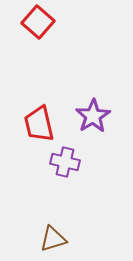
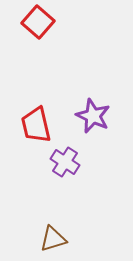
purple star: rotated 16 degrees counterclockwise
red trapezoid: moved 3 px left, 1 px down
purple cross: rotated 20 degrees clockwise
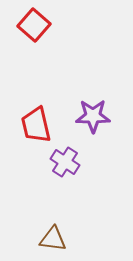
red square: moved 4 px left, 3 px down
purple star: rotated 24 degrees counterclockwise
brown triangle: rotated 24 degrees clockwise
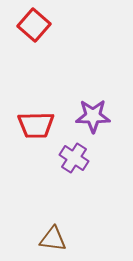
red trapezoid: rotated 78 degrees counterclockwise
purple cross: moved 9 px right, 4 px up
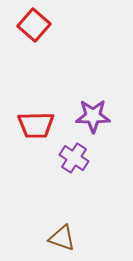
brown triangle: moved 9 px right, 1 px up; rotated 12 degrees clockwise
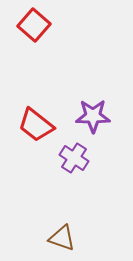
red trapezoid: rotated 39 degrees clockwise
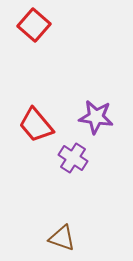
purple star: moved 3 px right, 1 px down; rotated 8 degrees clockwise
red trapezoid: rotated 12 degrees clockwise
purple cross: moved 1 px left
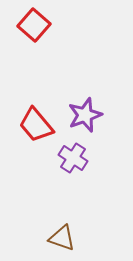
purple star: moved 11 px left, 2 px up; rotated 28 degrees counterclockwise
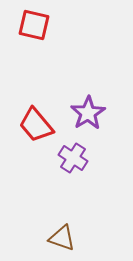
red square: rotated 28 degrees counterclockwise
purple star: moved 3 px right, 2 px up; rotated 12 degrees counterclockwise
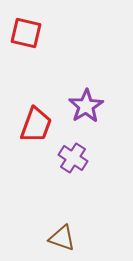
red square: moved 8 px left, 8 px down
purple star: moved 2 px left, 7 px up
red trapezoid: rotated 120 degrees counterclockwise
